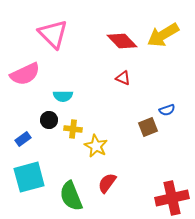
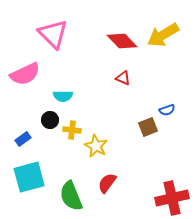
black circle: moved 1 px right
yellow cross: moved 1 px left, 1 px down
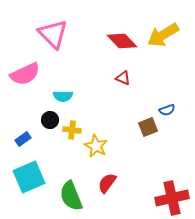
cyan square: rotated 8 degrees counterclockwise
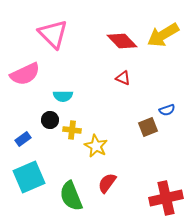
red cross: moved 6 px left
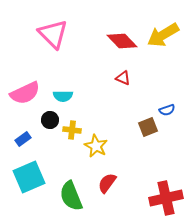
pink semicircle: moved 19 px down
